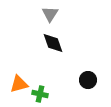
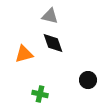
gray triangle: moved 2 px down; rotated 48 degrees counterclockwise
orange triangle: moved 5 px right, 30 px up
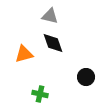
black circle: moved 2 px left, 3 px up
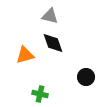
orange triangle: moved 1 px right, 1 px down
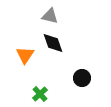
orange triangle: rotated 42 degrees counterclockwise
black circle: moved 4 px left, 1 px down
green cross: rotated 35 degrees clockwise
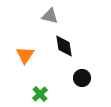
black diamond: moved 11 px right, 3 px down; rotated 10 degrees clockwise
